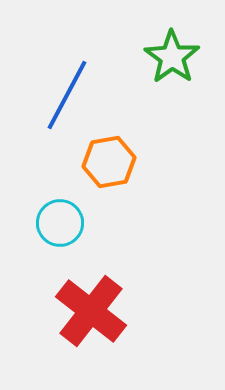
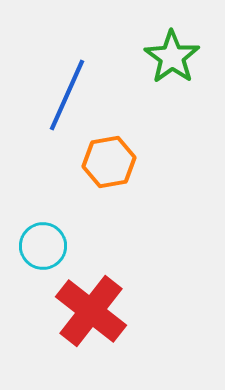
blue line: rotated 4 degrees counterclockwise
cyan circle: moved 17 px left, 23 px down
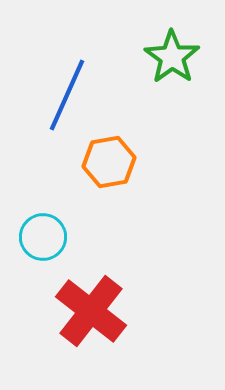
cyan circle: moved 9 px up
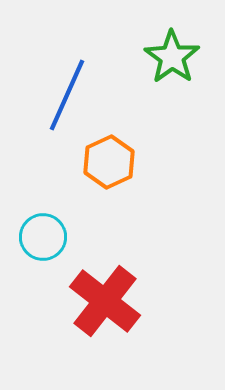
orange hexagon: rotated 15 degrees counterclockwise
red cross: moved 14 px right, 10 px up
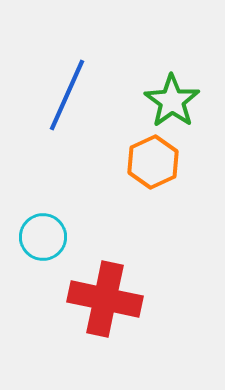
green star: moved 44 px down
orange hexagon: moved 44 px right
red cross: moved 2 px up; rotated 26 degrees counterclockwise
